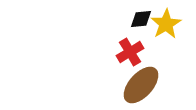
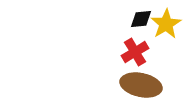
red cross: moved 5 px right
brown ellipse: rotated 60 degrees clockwise
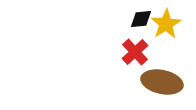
red cross: rotated 12 degrees counterclockwise
brown ellipse: moved 21 px right, 3 px up
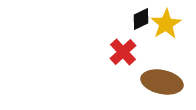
black diamond: rotated 20 degrees counterclockwise
red cross: moved 12 px left
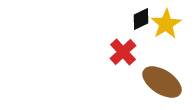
brown ellipse: rotated 21 degrees clockwise
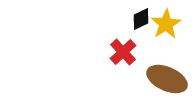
brown ellipse: moved 5 px right, 3 px up; rotated 9 degrees counterclockwise
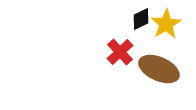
red cross: moved 3 px left
brown ellipse: moved 8 px left, 10 px up
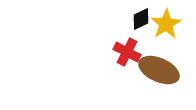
red cross: moved 7 px right; rotated 20 degrees counterclockwise
brown ellipse: moved 1 px down
